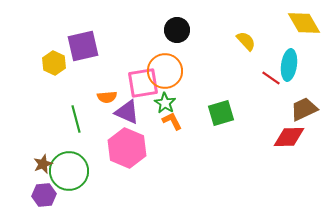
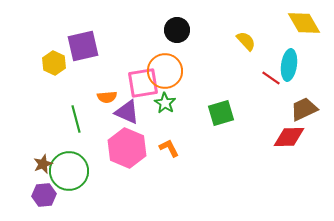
orange L-shape: moved 3 px left, 27 px down
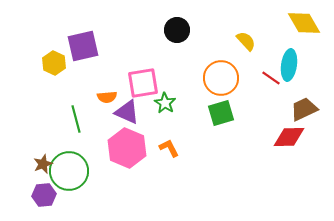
orange circle: moved 56 px right, 7 px down
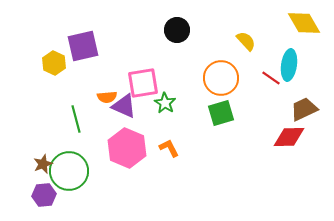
purple triangle: moved 3 px left, 6 px up
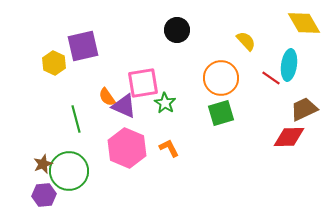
orange semicircle: rotated 60 degrees clockwise
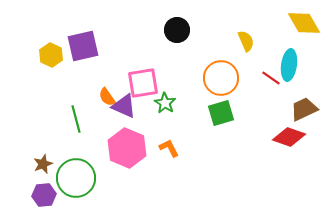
yellow semicircle: rotated 20 degrees clockwise
yellow hexagon: moved 3 px left, 8 px up
red diamond: rotated 20 degrees clockwise
green circle: moved 7 px right, 7 px down
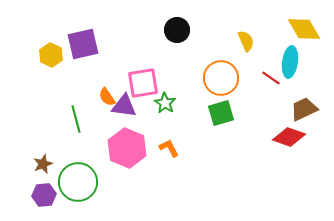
yellow diamond: moved 6 px down
purple square: moved 2 px up
cyan ellipse: moved 1 px right, 3 px up
purple triangle: rotated 16 degrees counterclockwise
green circle: moved 2 px right, 4 px down
